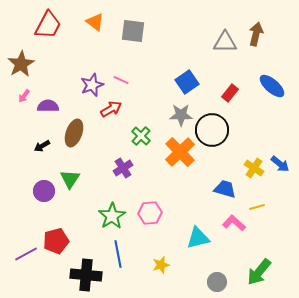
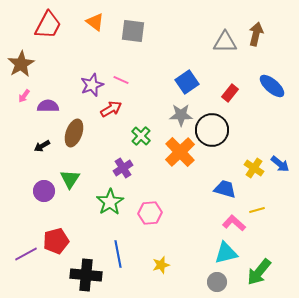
yellow line: moved 3 px down
green star: moved 2 px left, 14 px up
cyan triangle: moved 28 px right, 15 px down
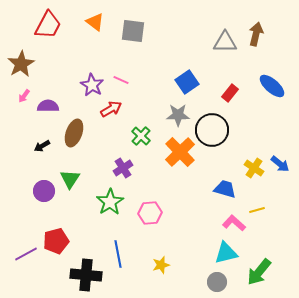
purple star: rotated 20 degrees counterclockwise
gray star: moved 3 px left
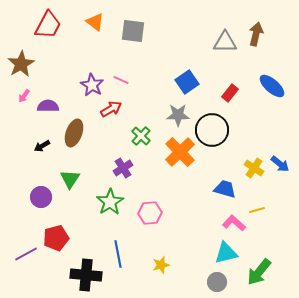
purple circle: moved 3 px left, 6 px down
red pentagon: moved 3 px up
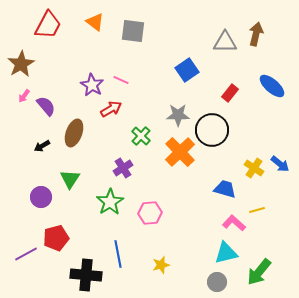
blue square: moved 12 px up
purple semicircle: moved 2 px left; rotated 50 degrees clockwise
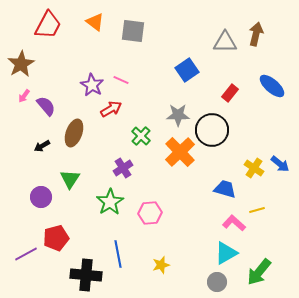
cyan triangle: rotated 15 degrees counterclockwise
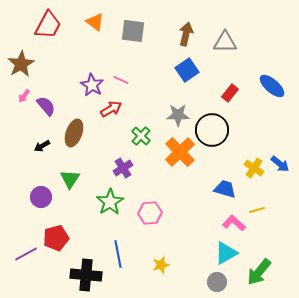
brown arrow: moved 70 px left
